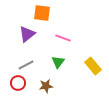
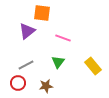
purple triangle: moved 3 px up
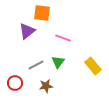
gray line: moved 10 px right
red circle: moved 3 px left
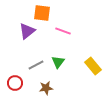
pink line: moved 7 px up
brown star: moved 2 px down
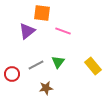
red circle: moved 3 px left, 9 px up
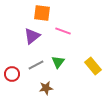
purple triangle: moved 5 px right, 5 px down
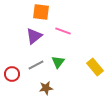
orange square: moved 1 px left, 1 px up
purple triangle: moved 2 px right
yellow rectangle: moved 2 px right, 1 px down
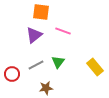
purple triangle: moved 1 px up
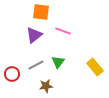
brown star: moved 2 px up
